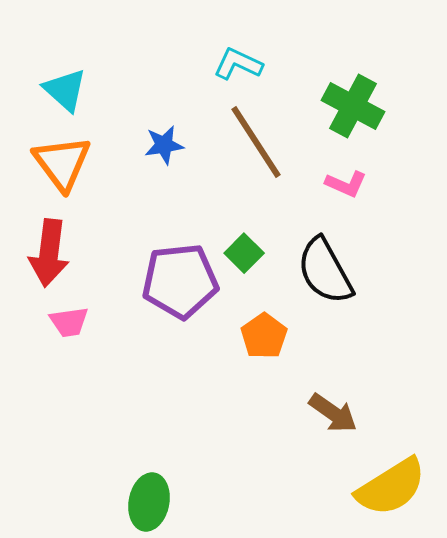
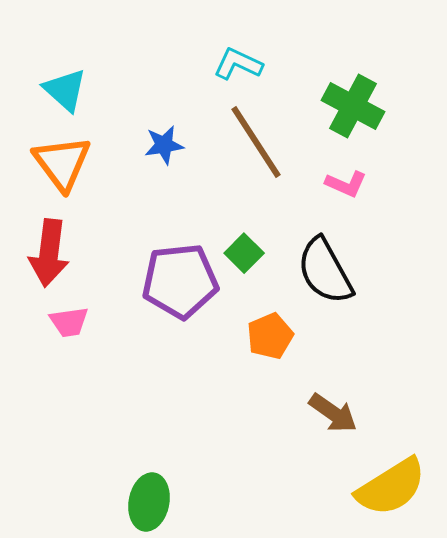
orange pentagon: moved 6 px right; rotated 12 degrees clockwise
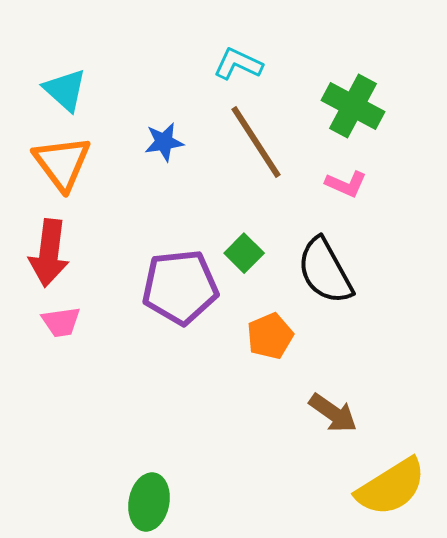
blue star: moved 3 px up
purple pentagon: moved 6 px down
pink trapezoid: moved 8 px left
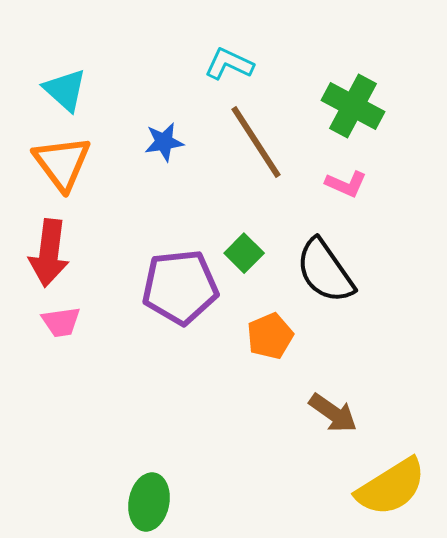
cyan L-shape: moved 9 px left
black semicircle: rotated 6 degrees counterclockwise
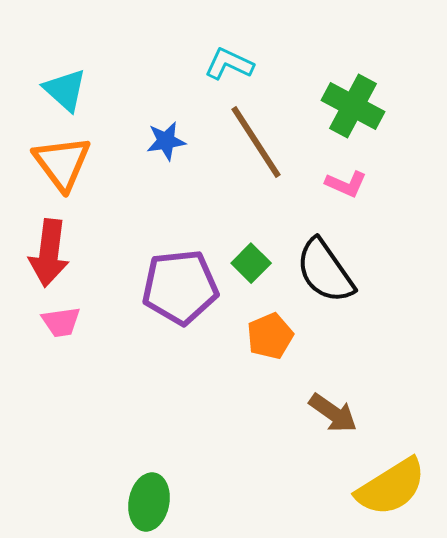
blue star: moved 2 px right, 1 px up
green square: moved 7 px right, 10 px down
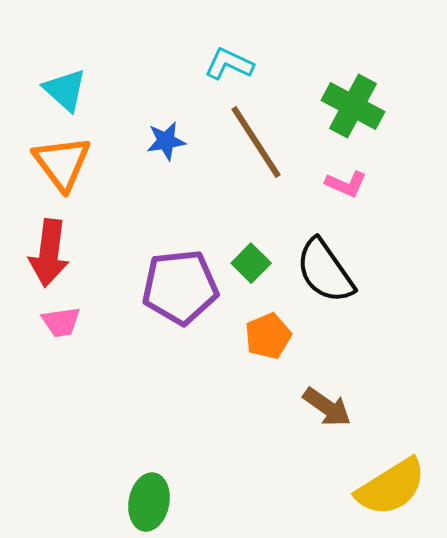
orange pentagon: moved 2 px left
brown arrow: moved 6 px left, 6 px up
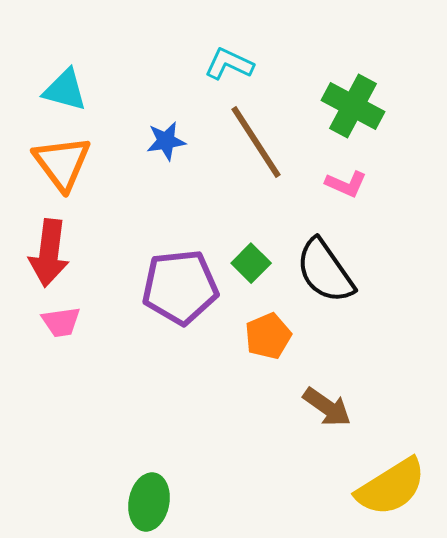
cyan triangle: rotated 27 degrees counterclockwise
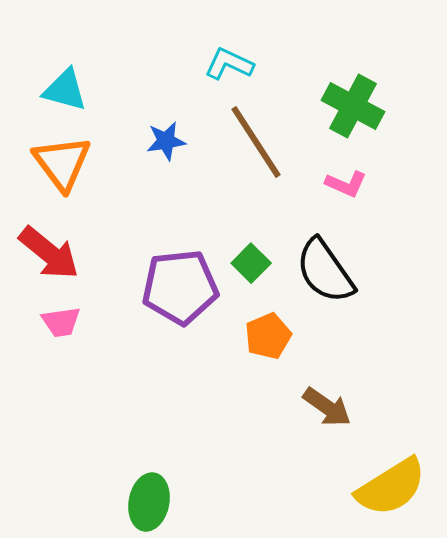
red arrow: rotated 58 degrees counterclockwise
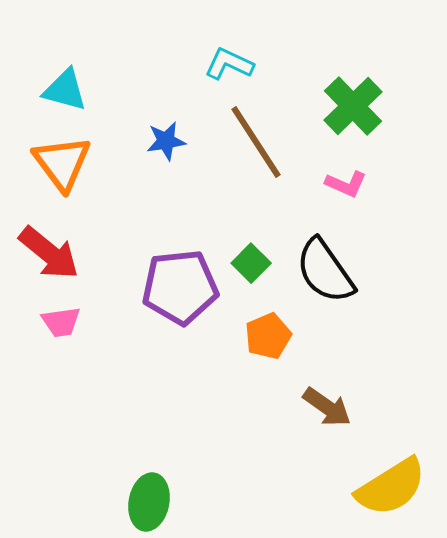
green cross: rotated 18 degrees clockwise
